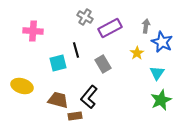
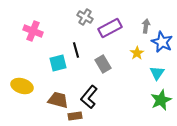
pink cross: rotated 18 degrees clockwise
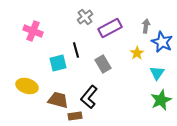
gray cross: rotated 21 degrees clockwise
yellow ellipse: moved 5 px right
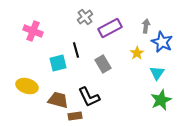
black L-shape: rotated 65 degrees counterclockwise
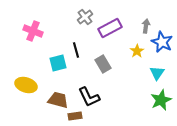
yellow star: moved 2 px up
yellow ellipse: moved 1 px left, 1 px up
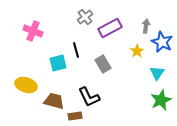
brown trapezoid: moved 4 px left, 1 px down
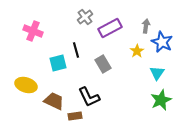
brown trapezoid: rotated 10 degrees clockwise
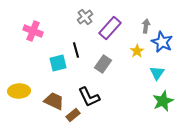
purple rectangle: rotated 20 degrees counterclockwise
gray rectangle: rotated 66 degrees clockwise
yellow ellipse: moved 7 px left, 6 px down; rotated 20 degrees counterclockwise
green star: moved 2 px right, 1 px down
brown rectangle: moved 2 px left, 1 px up; rotated 32 degrees counterclockwise
